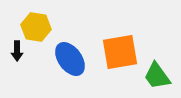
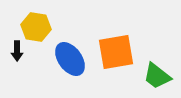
orange square: moved 4 px left
green trapezoid: rotated 16 degrees counterclockwise
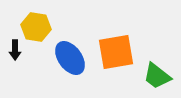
black arrow: moved 2 px left, 1 px up
blue ellipse: moved 1 px up
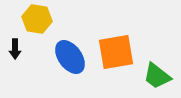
yellow hexagon: moved 1 px right, 8 px up
black arrow: moved 1 px up
blue ellipse: moved 1 px up
